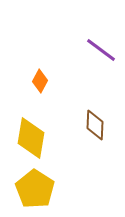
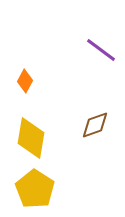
orange diamond: moved 15 px left
brown diamond: rotated 68 degrees clockwise
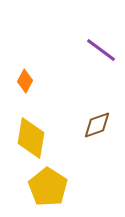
brown diamond: moved 2 px right
yellow pentagon: moved 13 px right, 2 px up
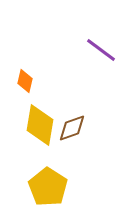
orange diamond: rotated 15 degrees counterclockwise
brown diamond: moved 25 px left, 3 px down
yellow diamond: moved 9 px right, 13 px up
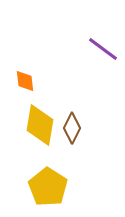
purple line: moved 2 px right, 1 px up
orange diamond: rotated 20 degrees counterclockwise
brown diamond: rotated 44 degrees counterclockwise
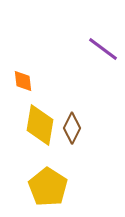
orange diamond: moved 2 px left
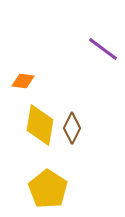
orange diamond: rotated 75 degrees counterclockwise
yellow pentagon: moved 2 px down
